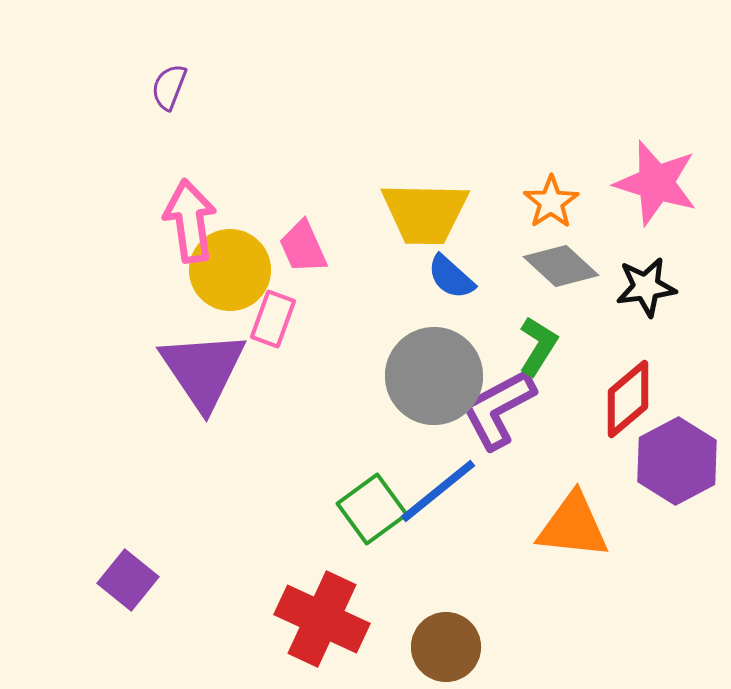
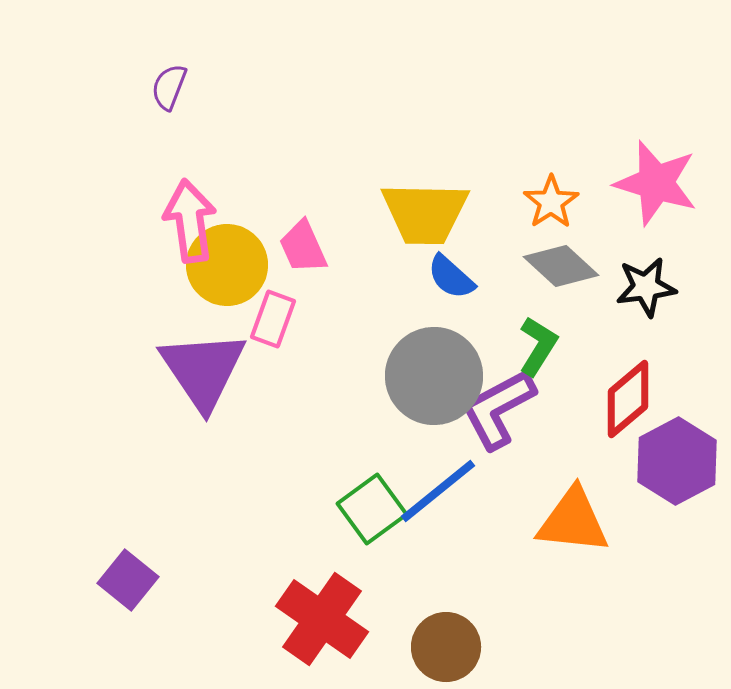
yellow circle: moved 3 px left, 5 px up
orange triangle: moved 5 px up
red cross: rotated 10 degrees clockwise
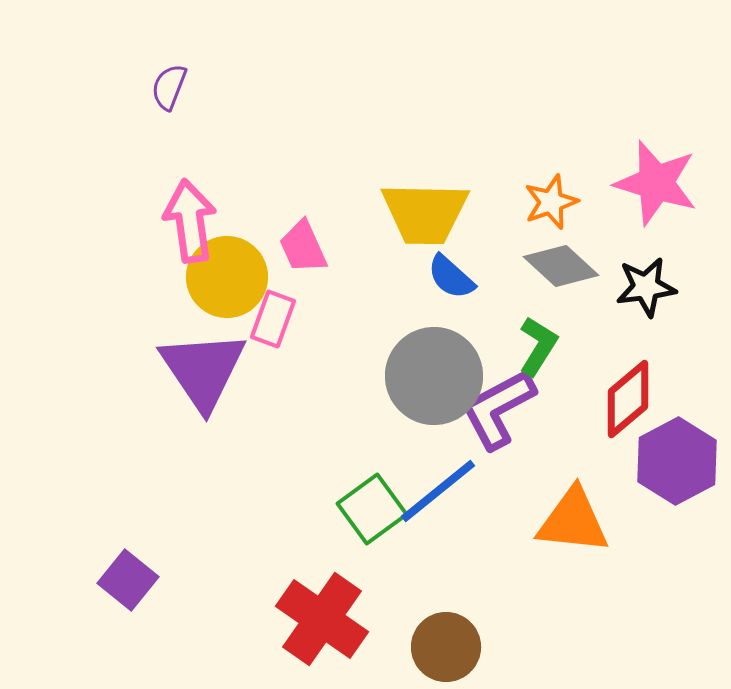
orange star: rotated 14 degrees clockwise
yellow circle: moved 12 px down
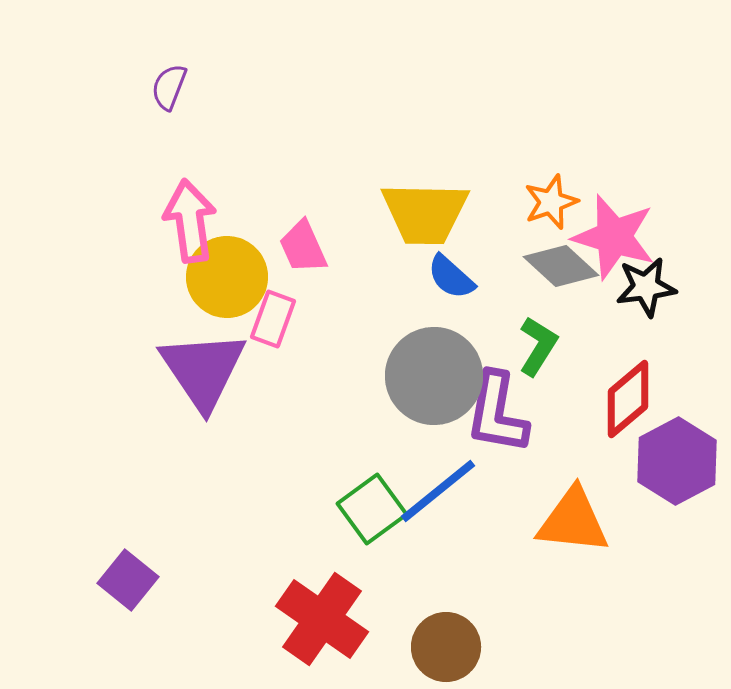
pink star: moved 42 px left, 54 px down
purple L-shape: moved 1 px left, 4 px down; rotated 52 degrees counterclockwise
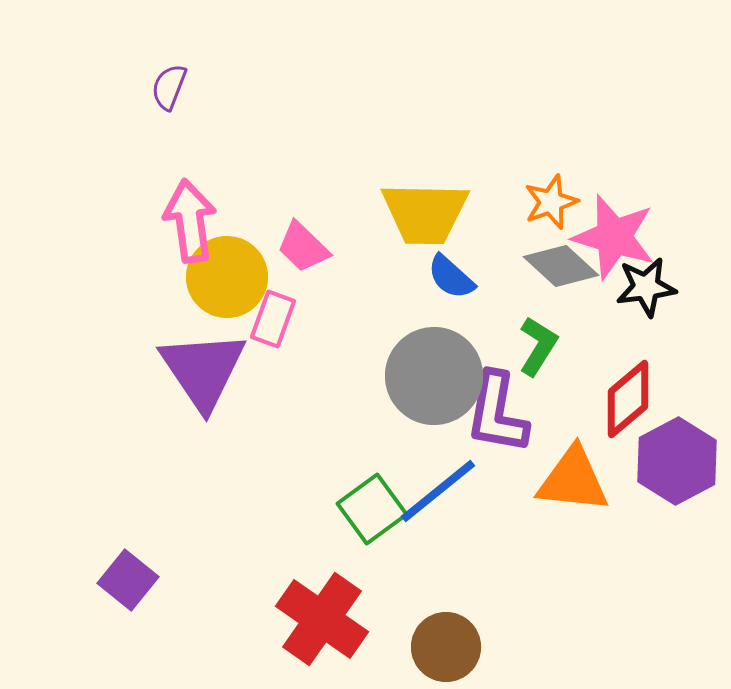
pink trapezoid: rotated 22 degrees counterclockwise
orange triangle: moved 41 px up
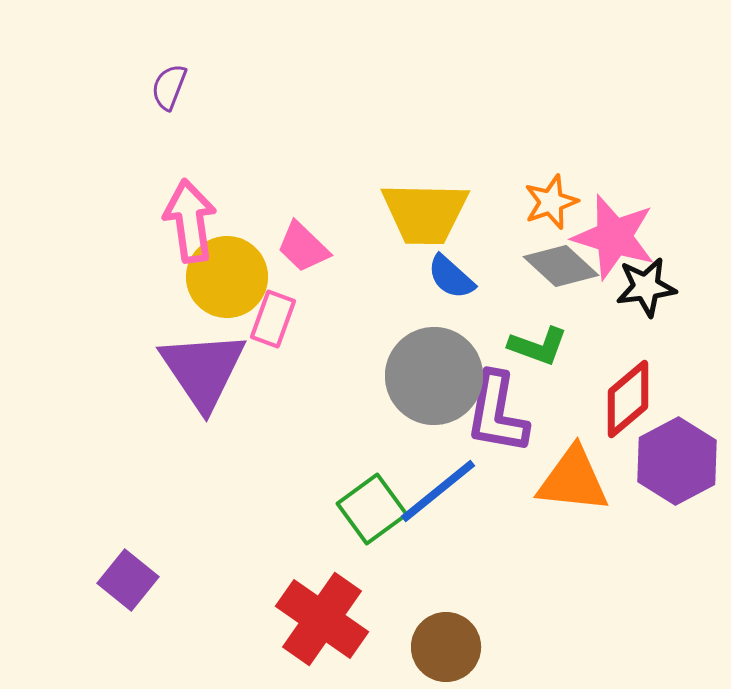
green L-shape: rotated 78 degrees clockwise
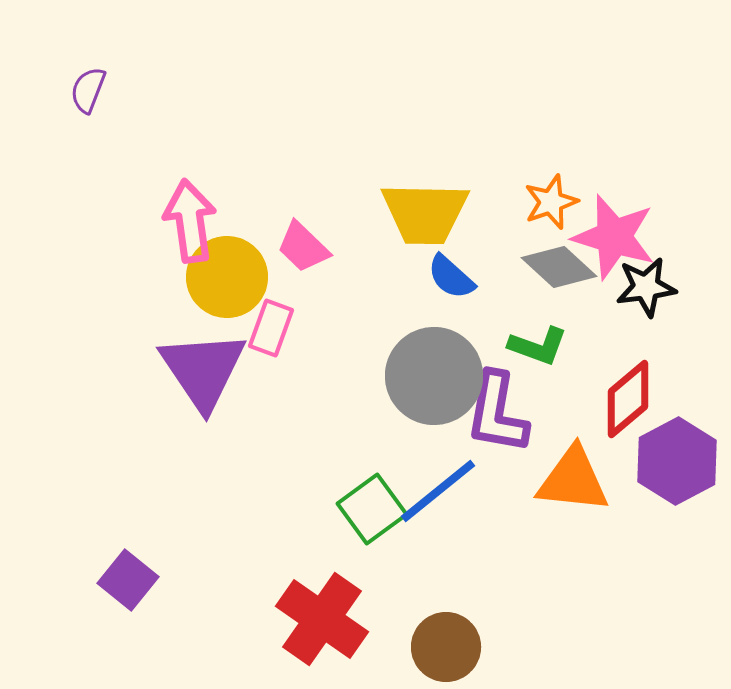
purple semicircle: moved 81 px left, 3 px down
gray diamond: moved 2 px left, 1 px down
pink rectangle: moved 2 px left, 9 px down
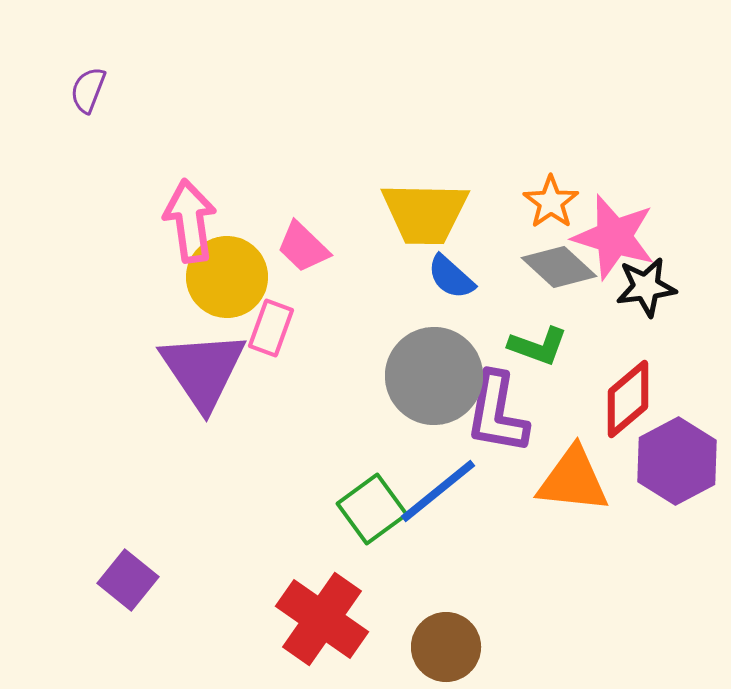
orange star: rotated 16 degrees counterclockwise
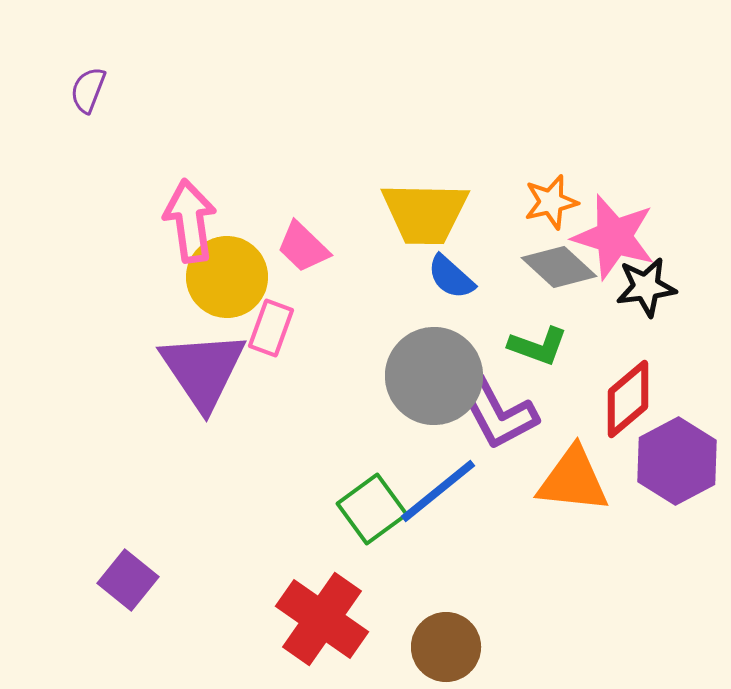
orange star: rotated 22 degrees clockwise
purple L-shape: rotated 38 degrees counterclockwise
